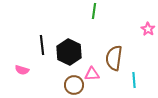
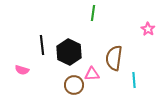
green line: moved 1 px left, 2 px down
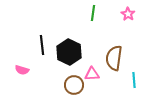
pink star: moved 20 px left, 15 px up
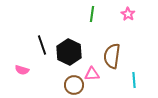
green line: moved 1 px left, 1 px down
black line: rotated 12 degrees counterclockwise
brown semicircle: moved 2 px left, 2 px up
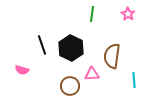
black hexagon: moved 2 px right, 4 px up
brown circle: moved 4 px left, 1 px down
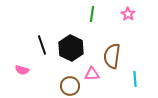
cyan line: moved 1 px right, 1 px up
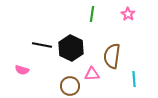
black line: rotated 60 degrees counterclockwise
cyan line: moved 1 px left
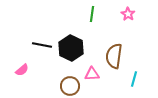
brown semicircle: moved 2 px right
pink semicircle: rotated 56 degrees counterclockwise
cyan line: rotated 21 degrees clockwise
